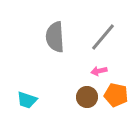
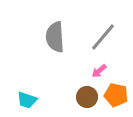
pink arrow: rotated 28 degrees counterclockwise
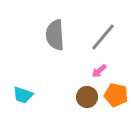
gray semicircle: moved 2 px up
cyan trapezoid: moved 4 px left, 5 px up
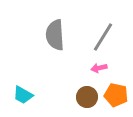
gray line: rotated 8 degrees counterclockwise
pink arrow: moved 3 px up; rotated 28 degrees clockwise
cyan trapezoid: rotated 10 degrees clockwise
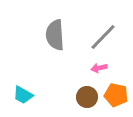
gray line: rotated 12 degrees clockwise
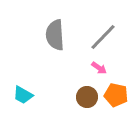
pink arrow: rotated 133 degrees counterclockwise
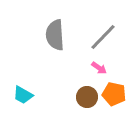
orange pentagon: moved 2 px left, 1 px up
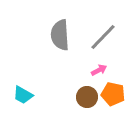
gray semicircle: moved 5 px right
pink arrow: moved 2 px down; rotated 63 degrees counterclockwise
orange pentagon: moved 1 px left
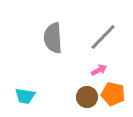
gray semicircle: moved 7 px left, 3 px down
cyan trapezoid: moved 2 px right, 1 px down; rotated 20 degrees counterclockwise
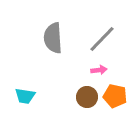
gray line: moved 1 px left, 2 px down
pink arrow: rotated 21 degrees clockwise
orange pentagon: moved 2 px right, 2 px down
